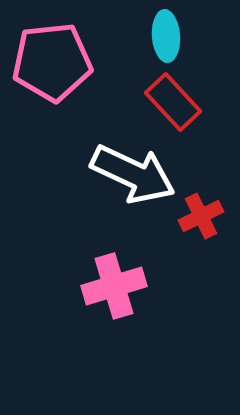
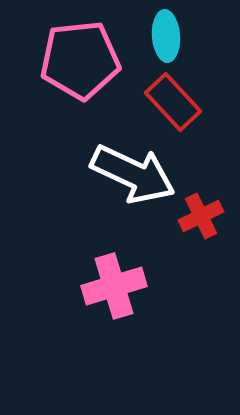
pink pentagon: moved 28 px right, 2 px up
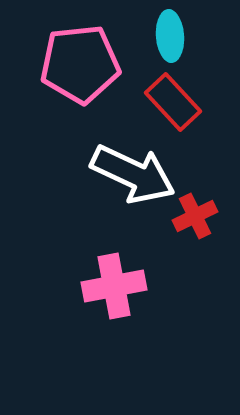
cyan ellipse: moved 4 px right
pink pentagon: moved 4 px down
red cross: moved 6 px left
pink cross: rotated 6 degrees clockwise
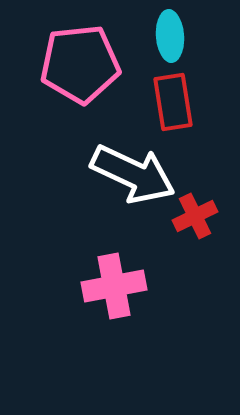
red rectangle: rotated 34 degrees clockwise
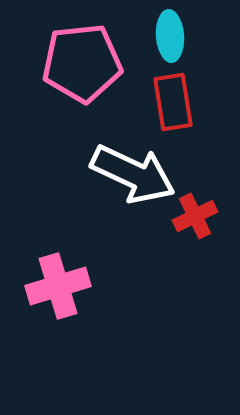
pink pentagon: moved 2 px right, 1 px up
pink cross: moved 56 px left; rotated 6 degrees counterclockwise
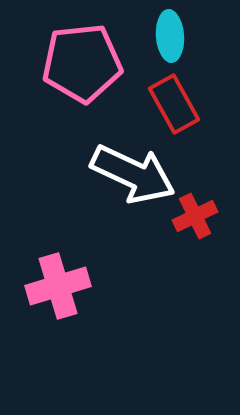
red rectangle: moved 1 px right, 2 px down; rotated 20 degrees counterclockwise
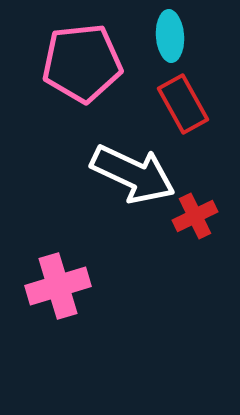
red rectangle: moved 9 px right
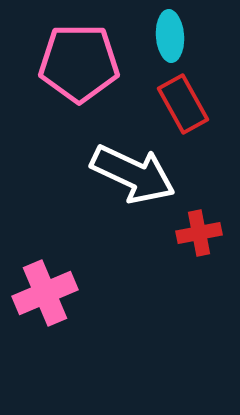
pink pentagon: moved 3 px left; rotated 6 degrees clockwise
red cross: moved 4 px right, 17 px down; rotated 15 degrees clockwise
pink cross: moved 13 px left, 7 px down; rotated 6 degrees counterclockwise
